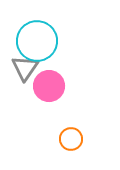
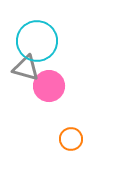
gray triangle: moved 1 px right; rotated 48 degrees counterclockwise
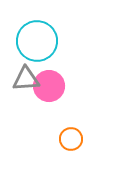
gray triangle: moved 11 px down; rotated 20 degrees counterclockwise
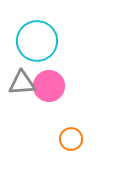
gray triangle: moved 4 px left, 4 px down
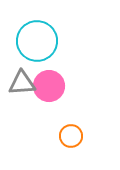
orange circle: moved 3 px up
